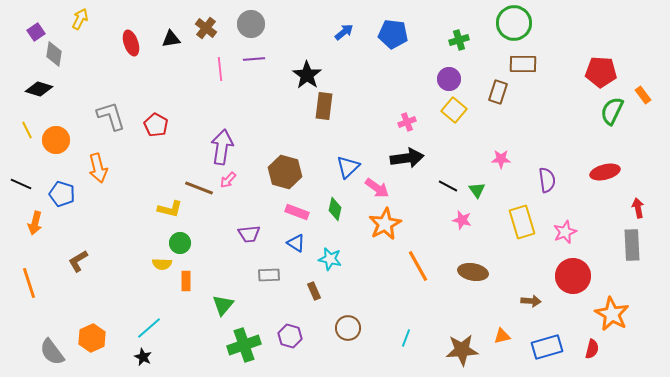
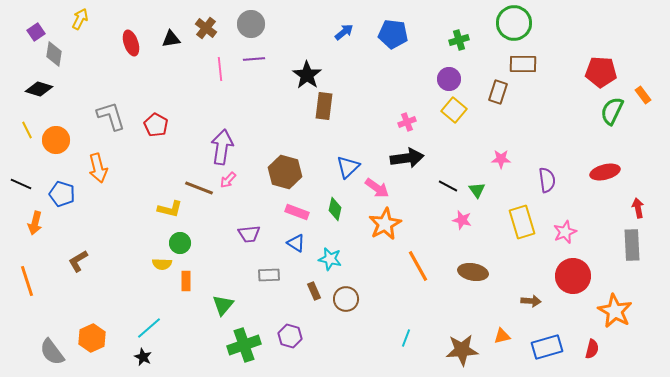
orange line at (29, 283): moved 2 px left, 2 px up
orange star at (612, 314): moved 3 px right, 3 px up
brown circle at (348, 328): moved 2 px left, 29 px up
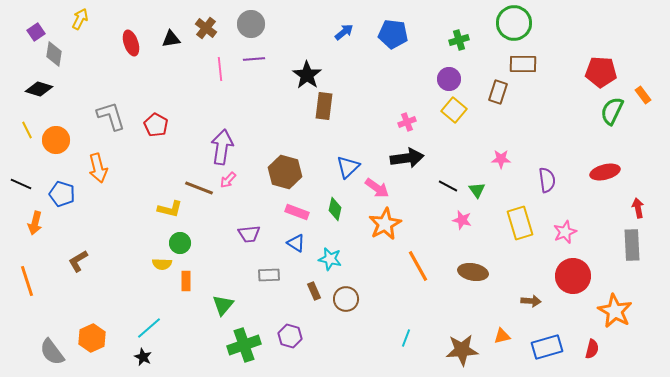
yellow rectangle at (522, 222): moved 2 px left, 1 px down
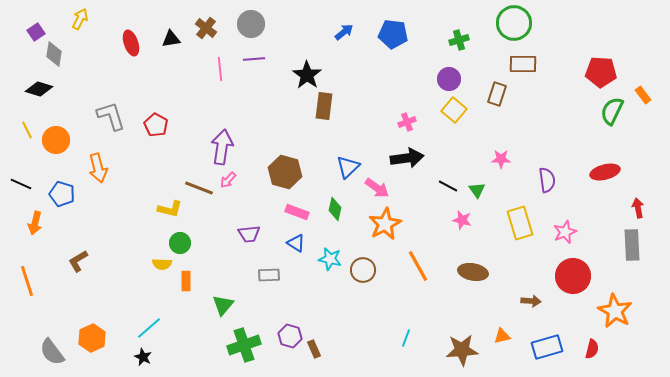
brown rectangle at (498, 92): moved 1 px left, 2 px down
brown rectangle at (314, 291): moved 58 px down
brown circle at (346, 299): moved 17 px right, 29 px up
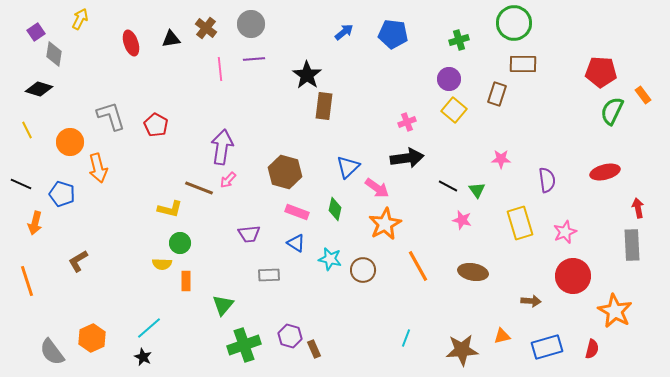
orange circle at (56, 140): moved 14 px right, 2 px down
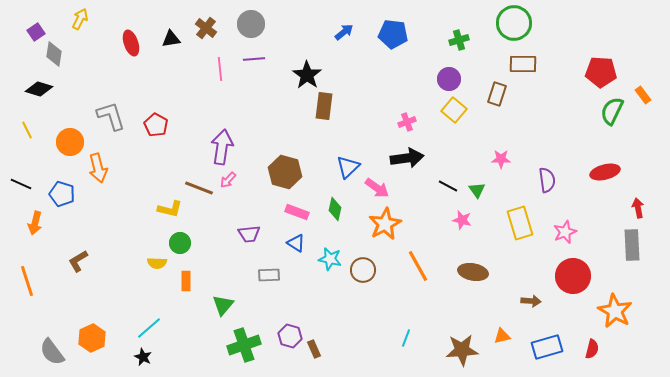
yellow semicircle at (162, 264): moved 5 px left, 1 px up
